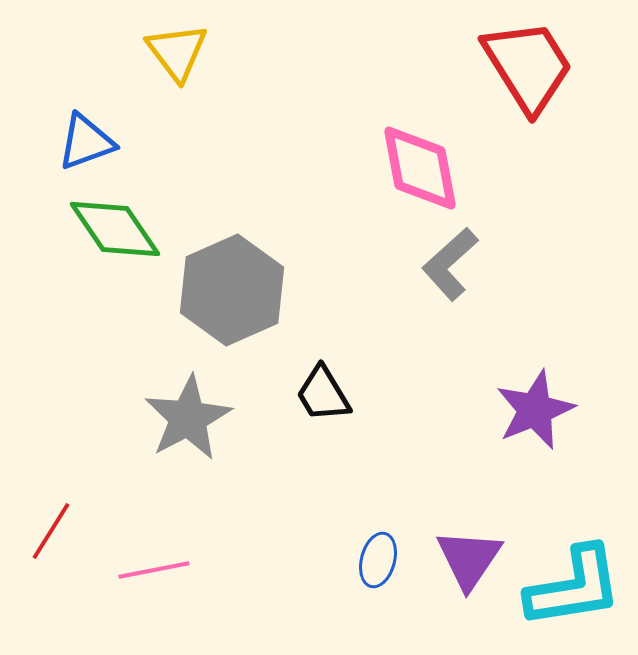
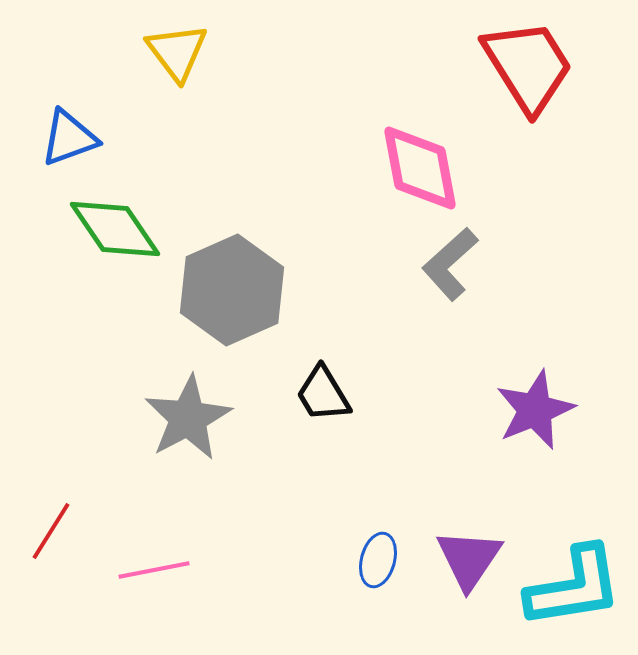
blue triangle: moved 17 px left, 4 px up
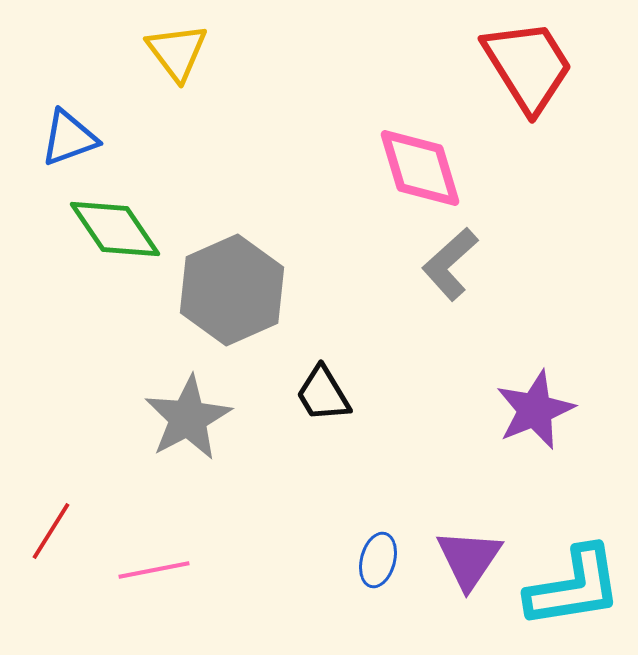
pink diamond: rotated 6 degrees counterclockwise
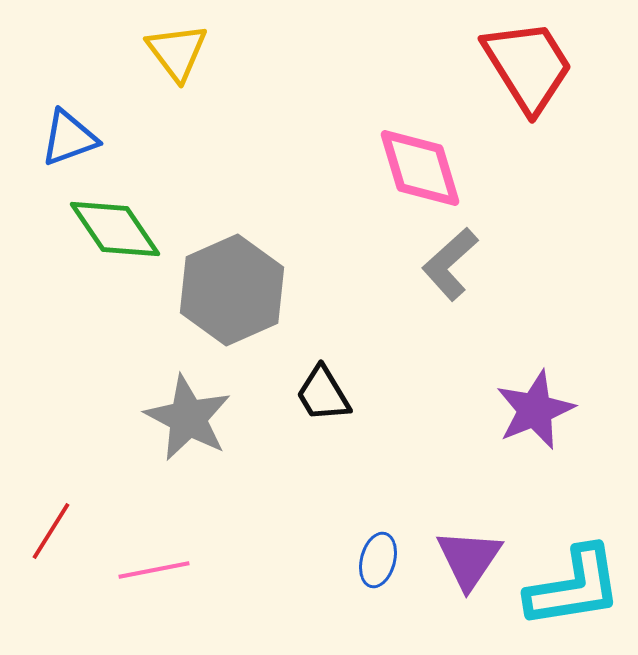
gray star: rotated 16 degrees counterclockwise
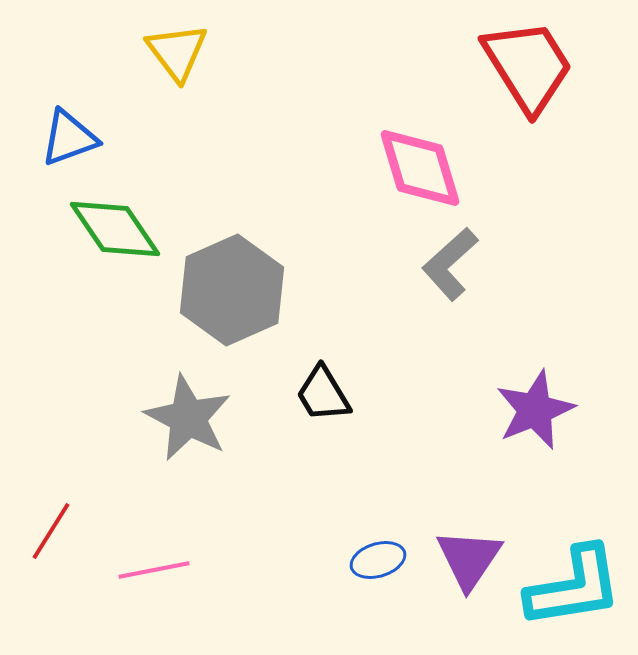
blue ellipse: rotated 58 degrees clockwise
